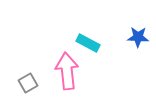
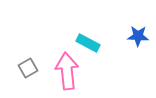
blue star: moved 1 px up
gray square: moved 15 px up
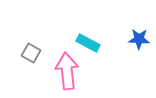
blue star: moved 1 px right, 3 px down
gray square: moved 3 px right, 15 px up; rotated 30 degrees counterclockwise
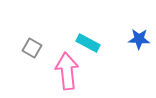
gray square: moved 1 px right, 5 px up
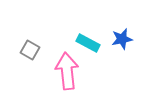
blue star: moved 17 px left; rotated 15 degrees counterclockwise
gray square: moved 2 px left, 2 px down
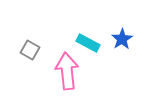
blue star: rotated 20 degrees counterclockwise
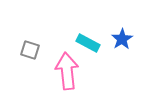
gray square: rotated 12 degrees counterclockwise
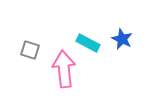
blue star: rotated 15 degrees counterclockwise
pink arrow: moved 3 px left, 2 px up
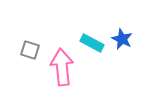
cyan rectangle: moved 4 px right
pink arrow: moved 2 px left, 2 px up
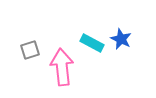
blue star: moved 1 px left
gray square: rotated 36 degrees counterclockwise
